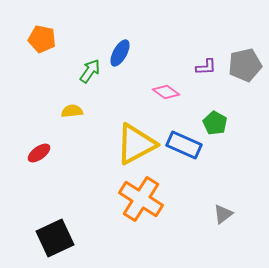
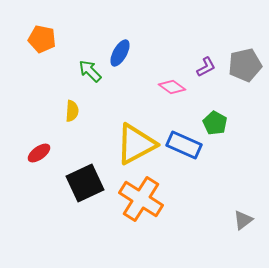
purple L-shape: rotated 25 degrees counterclockwise
green arrow: rotated 80 degrees counterclockwise
pink diamond: moved 6 px right, 5 px up
yellow semicircle: rotated 100 degrees clockwise
gray triangle: moved 20 px right, 6 px down
black square: moved 30 px right, 55 px up
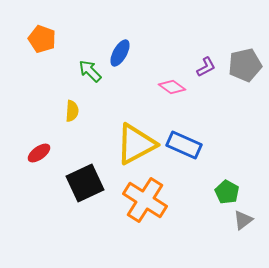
orange pentagon: rotated 8 degrees clockwise
green pentagon: moved 12 px right, 69 px down
orange cross: moved 4 px right, 1 px down
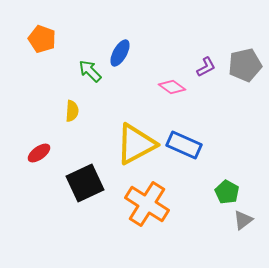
orange cross: moved 2 px right, 4 px down
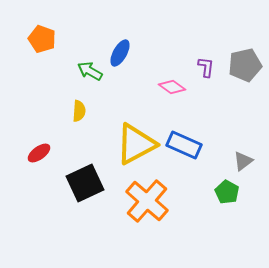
purple L-shape: rotated 55 degrees counterclockwise
green arrow: rotated 15 degrees counterclockwise
yellow semicircle: moved 7 px right
orange cross: moved 3 px up; rotated 9 degrees clockwise
gray triangle: moved 59 px up
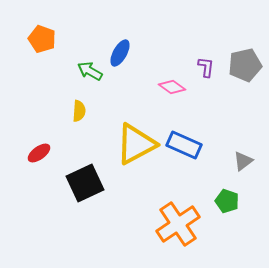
green pentagon: moved 9 px down; rotated 10 degrees counterclockwise
orange cross: moved 31 px right, 23 px down; rotated 15 degrees clockwise
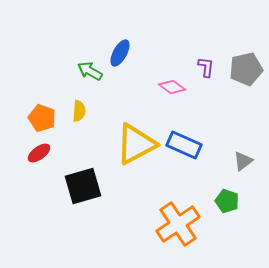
orange pentagon: moved 79 px down
gray pentagon: moved 1 px right, 4 px down
black square: moved 2 px left, 3 px down; rotated 9 degrees clockwise
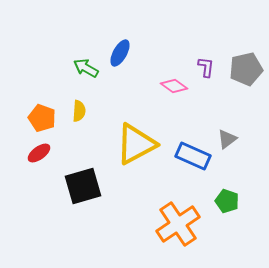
green arrow: moved 4 px left, 3 px up
pink diamond: moved 2 px right, 1 px up
blue rectangle: moved 9 px right, 11 px down
gray triangle: moved 16 px left, 22 px up
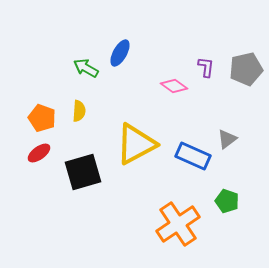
black square: moved 14 px up
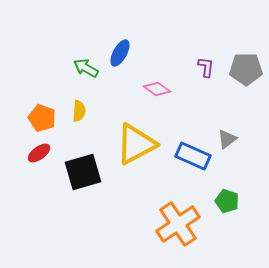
gray pentagon: rotated 12 degrees clockwise
pink diamond: moved 17 px left, 3 px down
